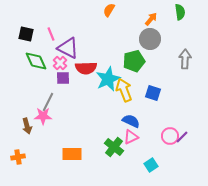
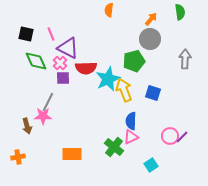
orange semicircle: rotated 24 degrees counterclockwise
blue semicircle: rotated 114 degrees counterclockwise
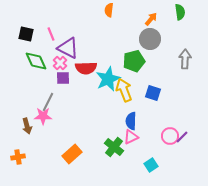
orange rectangle: rotated 42 degrees counterclockwise
